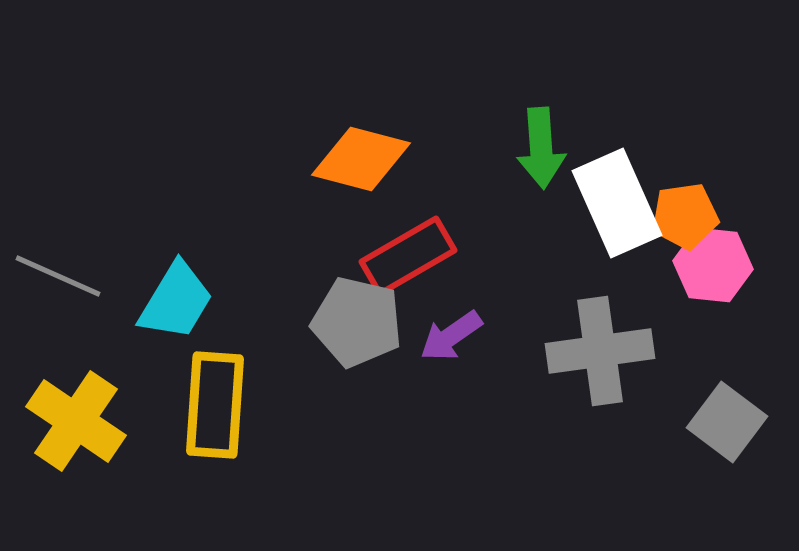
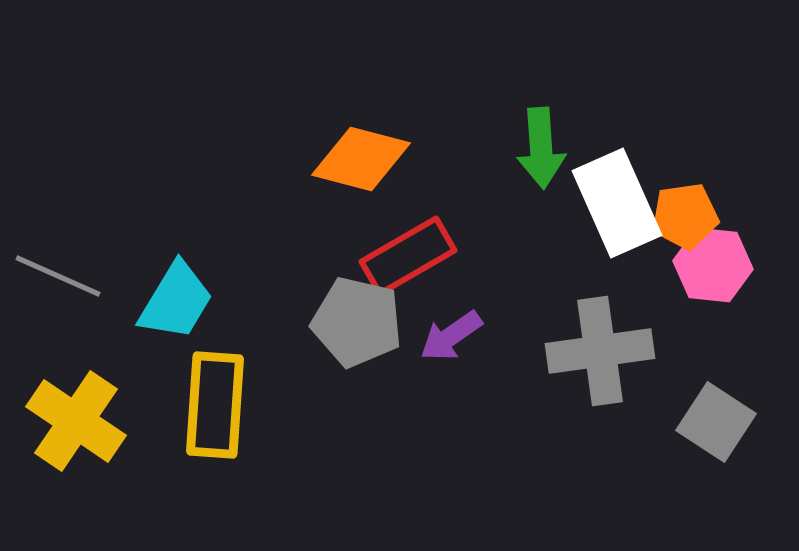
gray square: moved 11 px left; rotated 4 degrees counterclockwise
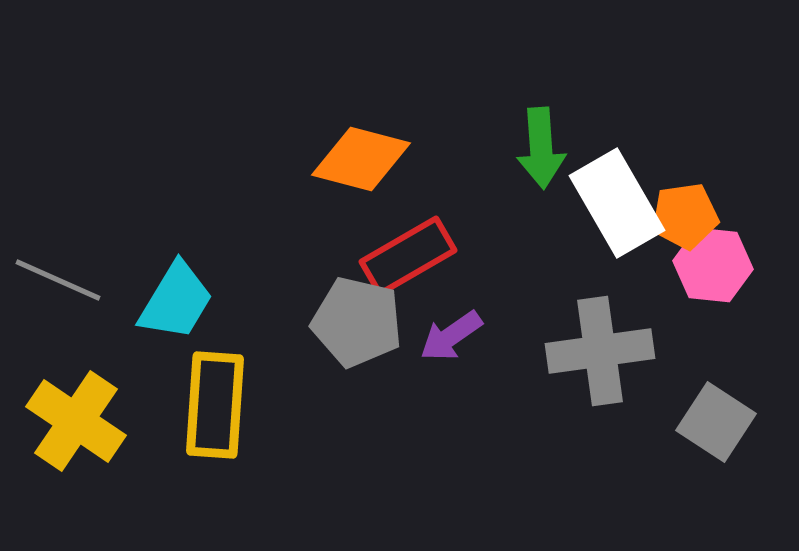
white rectangle: rotated 6 degrees counterclockwise
gray line: moved 4 px down
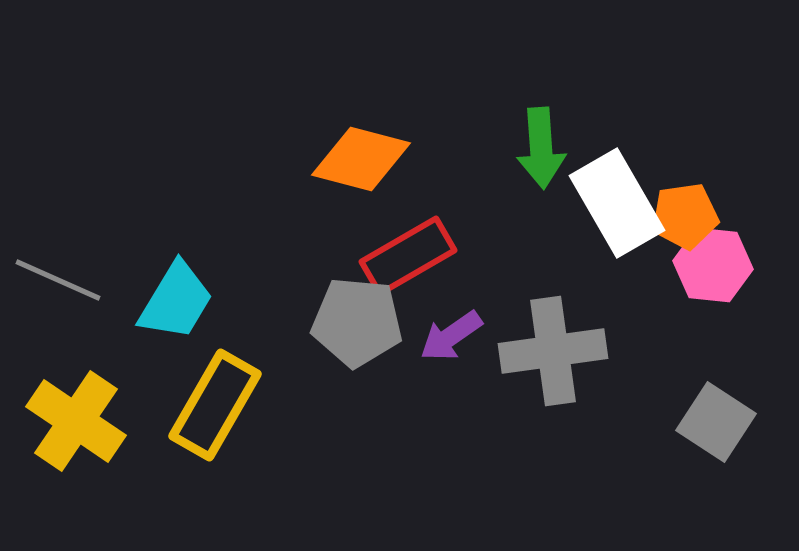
gray pentagon: rotated 8 degrees counterclockwise
gray cross: moved 47 px left
yellow rectangle: rotated 26 degrees clockwise
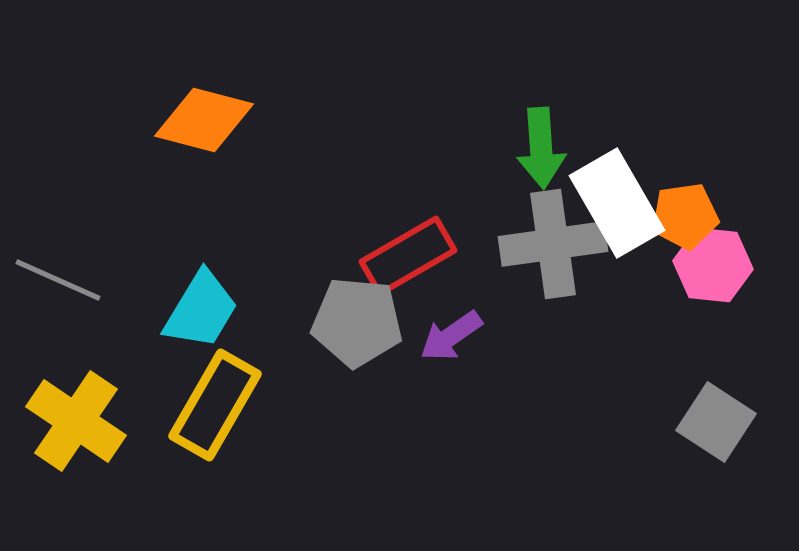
orange diamond: moved 157 px left, 39 px up
cyan trapezoid: moved 25 px right, 9 px down
gray cross: moved 107 px up
